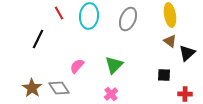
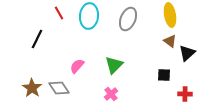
black line: moved 1 px left
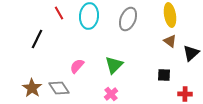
black triangle: moved 4 px right
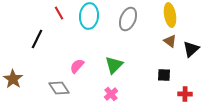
black triangle: moved 4 px up
brown star: moved 19 px left, 9 px up
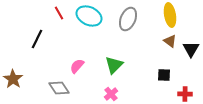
cyan ellipse: rotated 70 degrees counterclockwise
black triangle: rotated 18 degrees counterclockwise
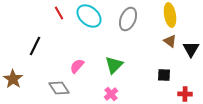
cyan ellipse: rotated 15 degrees clockwise
black line: moved 2 px left, 7 px down
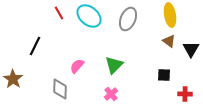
brown triangle: moved 1 px left
gray diamond: moved 1 px right, 1 px down; rotated 35 degrees clockwise
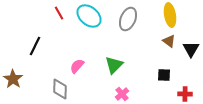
pink cross: moved 11 px right
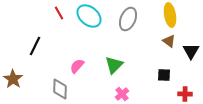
black triangle: moved 2 px down
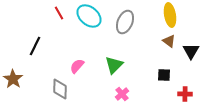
gray ellipse: moved 3 px left, 3 px down
